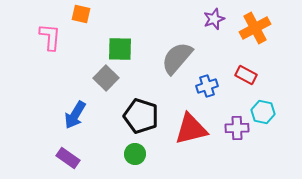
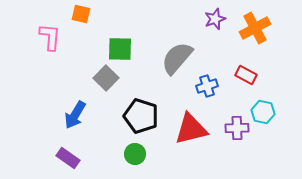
purple star: moved 1 px right
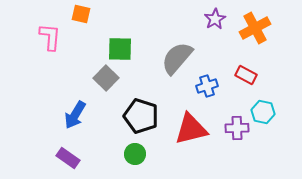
purple star: rotated 10 degrees counterclockwise
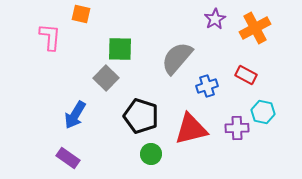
green circle: moved 16 px right
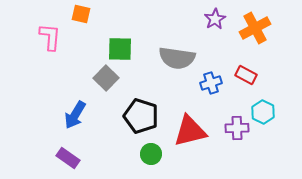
gray semicircle: rotated 123 degrees counterclockwise
blue cross: moved 4 px right, 3 px up
cyan hexagon: rotated 15 degrees clockwise
red triangle: moved 1 px left, 2 px down
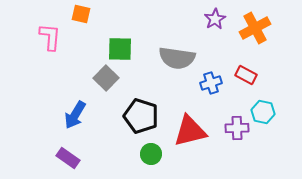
cyan hexagon: rotated 15 degrees counterclockwise
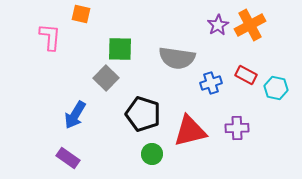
purple star: moved 3 px right, 6 px down
orange cross: moved 5 px left, 3 px up
cyan hexagon: moved 13 px right, 24 px up
black pentagon: moved 2 px right, 2 px up
green circle: moved 1 px right
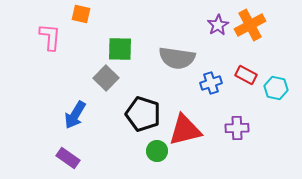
red triangle: moved 5 px left, 1 px up
green circle: moved 5 px right, 3 px up
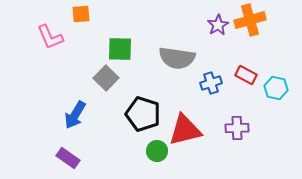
orange square: rotated 18 degrees counterclockwise
orange cross: moved 5 px up; rotated 12 degrees clockwise
pink L-shape: rotated 152 degrees clockwise
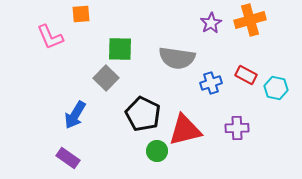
purple star: moved 7 px left, 2 px up
black pentagon: rotated 8 degrees clockwise
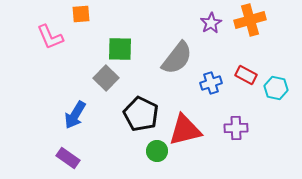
gray semicircle: rotated 60 degrees counterclockwise
black pentagon: moved 2 px left
purple cross: moved 1 px left
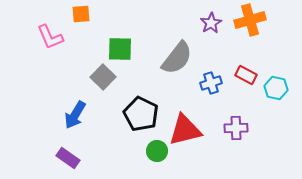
gray square: moved 3 px left, 1 px up
